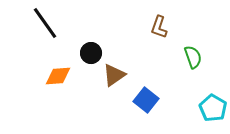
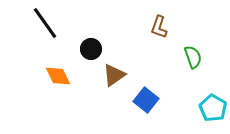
black circle: moved 4 px up
orange diamond: rotated 68 degrees clockwise
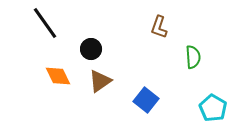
green semicircle: rotated 15 degrees clockwise
brown triangle: moved 14 px left, 6 px down
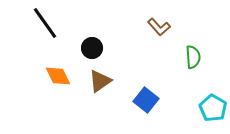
brown L-shape: rotated 60 degrees counterclockwise
black circle: moved 1 px right, 1 px up
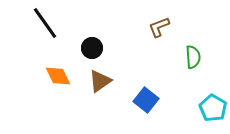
brown L-shape: rotated 110 degrees clockwise
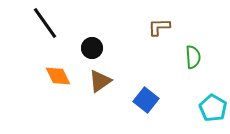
brown L-shape: rotated 20 degrees clockwise
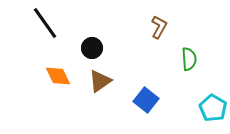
brown L-shape: rotated 120 degrees clockwise
green semicircle: moved 4 px left, 2 px down
